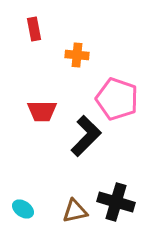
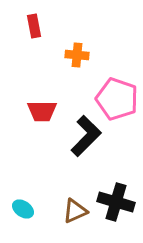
red rectangle: moved 3 px up
brown triangle: rotated 12 degrees counterclockwise
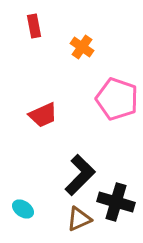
orange cross: moved 5 px right, 8 px up; rotated 30 degrees clockwise
red trapezoid: moved 1 px right, 4 px down; rotated 24 degrees counterclockwise
black L-shape: moved 6 px left, 39 px down
brown triangle: moved 4 px right, 8 px down
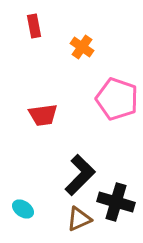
red trapezoid: rotated 16 degrees clockwise
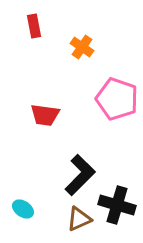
red trapezoid: moved 2 px right; rotated 16 degrees clockwise
black cross: moved 1 px right, 3 px down
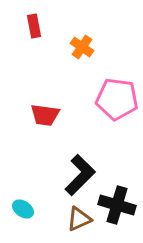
pink pentagon: rotated 12 degrees counterclockwise
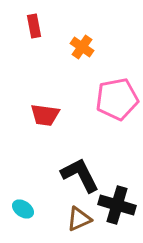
pink pentagon: rotated 18 degrees counterclockwise
black L-shape: rotated 72 degrees counterclockwise
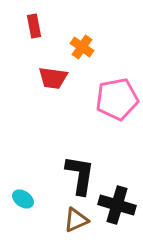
red trapezoid: moved 8 px right, 37 px up
black L-shape: rotated 36 degrees clockwise
cyan ellipse: moved 10 px up
brown triangle: moved 3 px left, 1 px down
